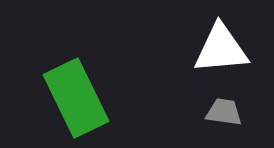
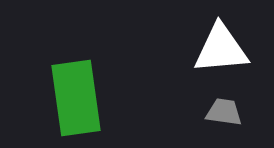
green rectangle: rotated 18 degrees clockwise
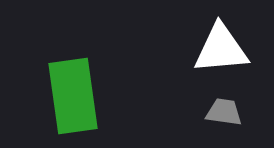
green rectangle: moved 3 px left, 2 px up
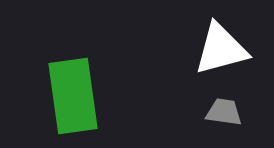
white triangle: rotated 10 degrees counterclockwise
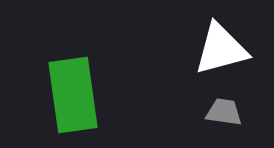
green rectangle: moved 1 px up
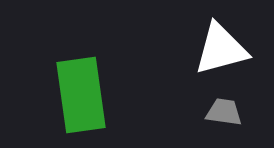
green rectangle: moved 8 px right
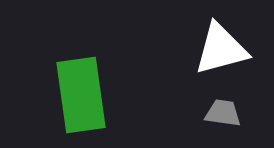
gray trapezoid: moved 1 px left, 1 px down
